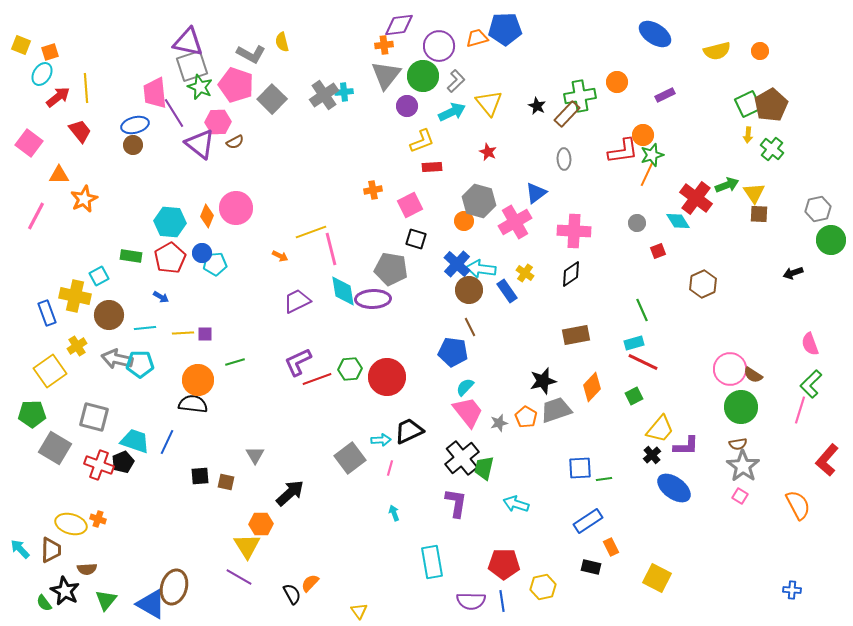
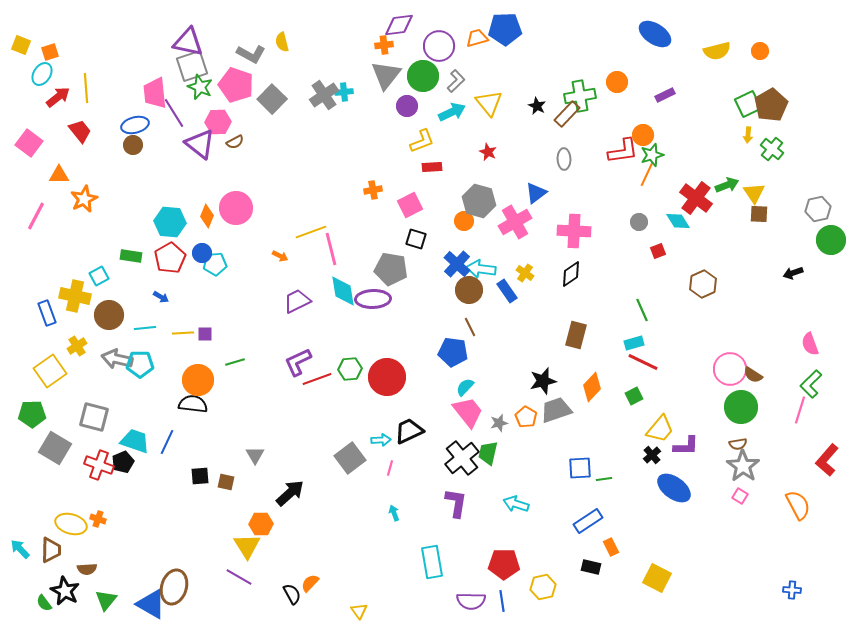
gray circle at (637, 223): moved 2 px right, 1 px up
brown rectangle at (576, 335): rotated 64 degrees counterclockwise
green trapezoid at (484, 468): moved 4 px right, 15 px up
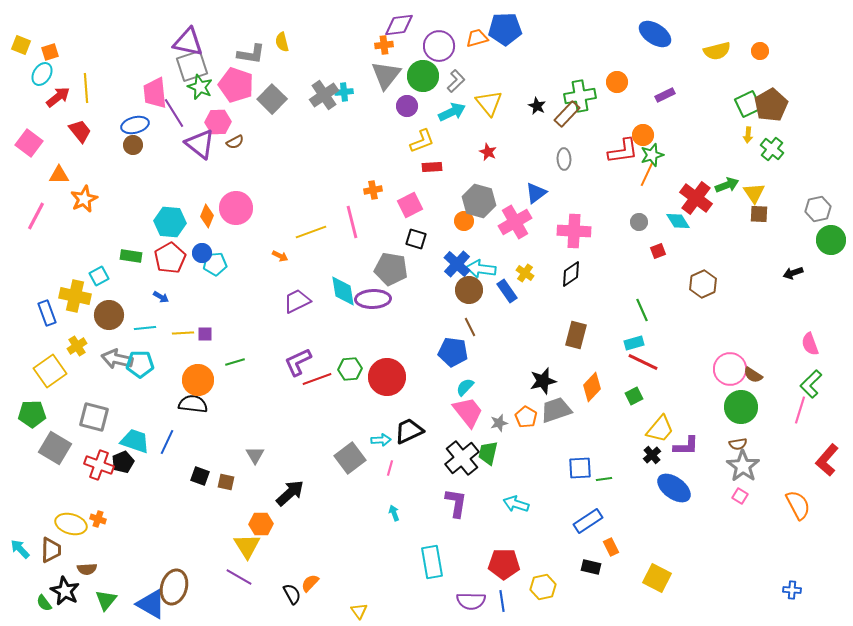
gray L-shape at (251, 54): rotated 20 degrees counterclockwise
pink line at (331, 249): moved 21 px right, 27 px up
black square at (200, 476): rotated 24 degrees clockwise
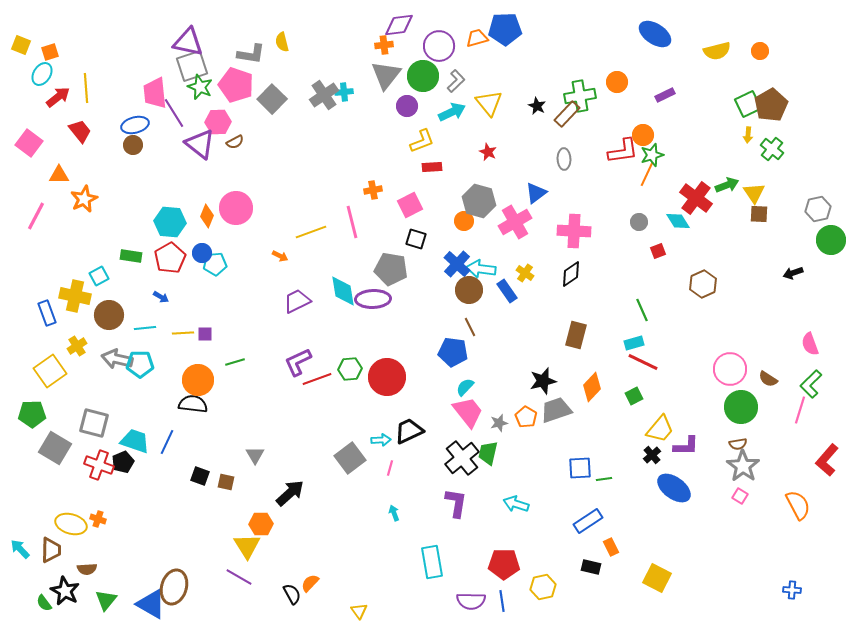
brown semicircle at (753, 375): moved 15 px right, 4 px down
gray square at (94, 417): moved 6 px down
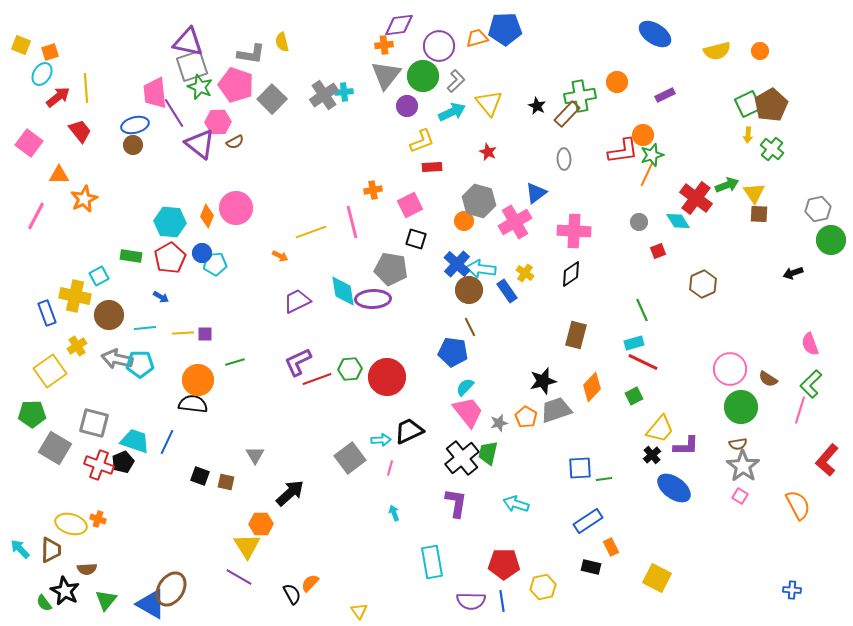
brown ellipse at (174, 587): moved 3 px left, 2 px down; rotated 16 degrees clockwise
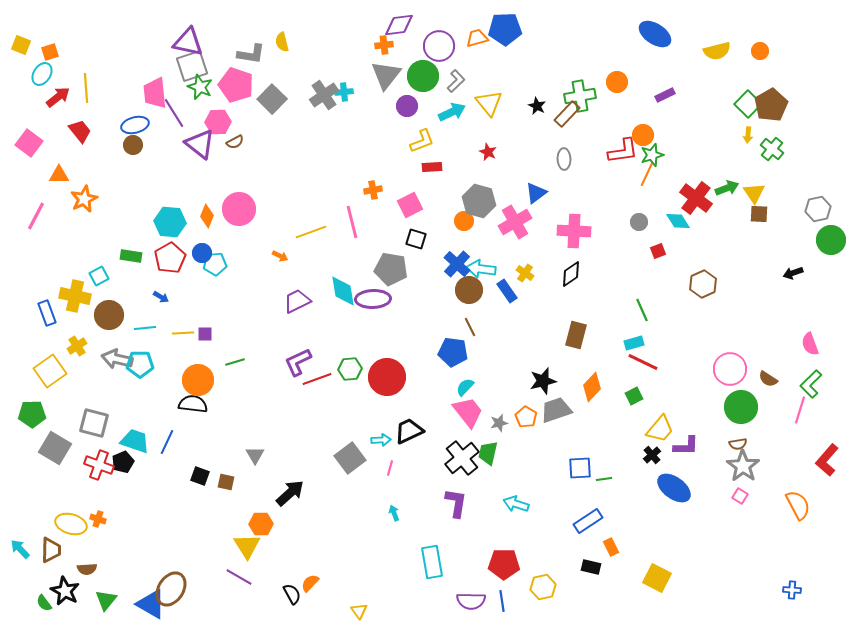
green square at (748, 104): rotated 20 degrees counterclockwise
green arrow at (727, 185): moved 3 px down
pink circle at (236, 208): moved 3 px right, 1 px down
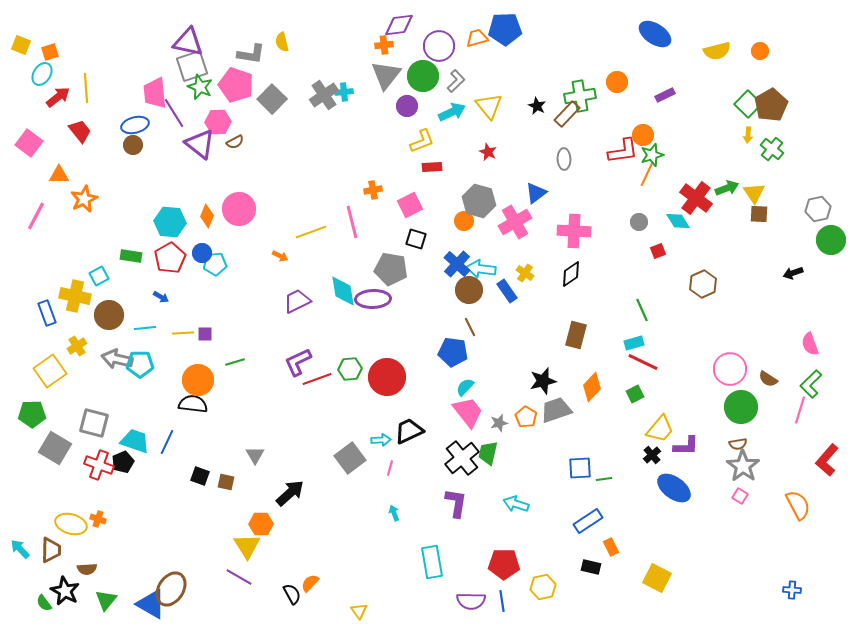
yellow triangle at (489, 103): moved 3 px down
green square at (634, 396): moved 1 px right, 2 px up
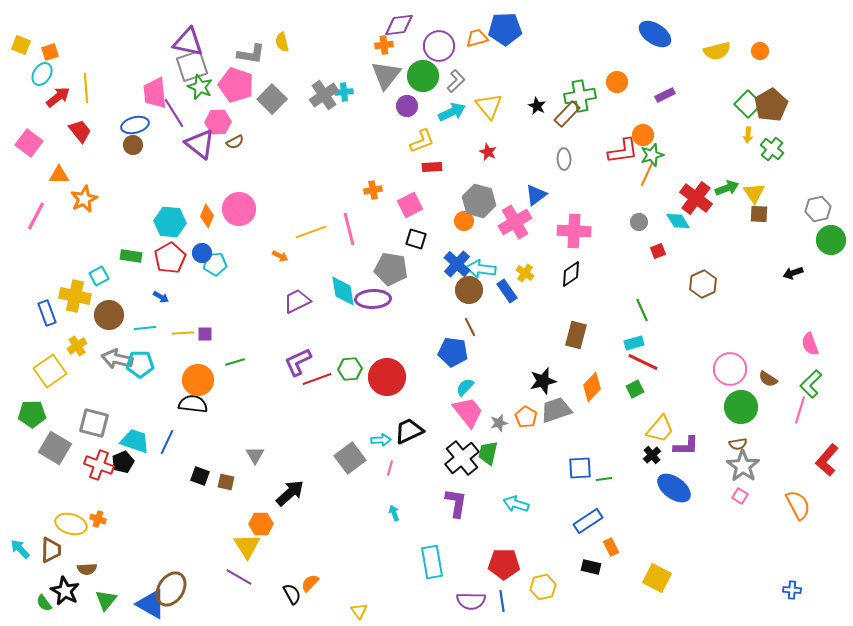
blue triangle at (536, 193): moved 2 px down
pink line at (352, 222): moved 3 px left, 7 px down
green square at (635, 394): moved 5 px up
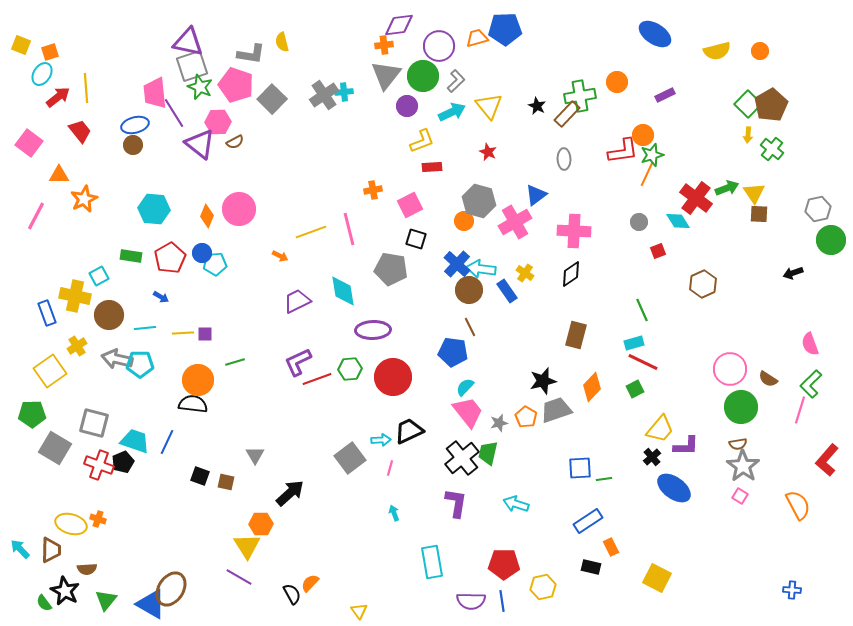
cyan hexagon at (170, 222): moved 16 px left, 13 px up
purple ellipse at (373, 299): moved 31 px down
red circle at (387, 377): moved 6 px right
black cross at (652, 455): moved 2 px down
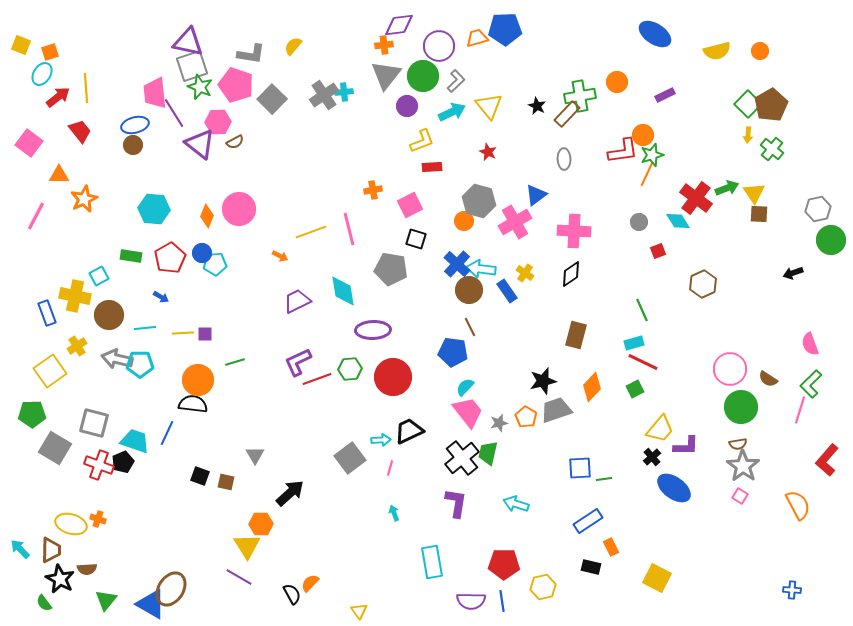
yellow semicircle at (282, 42): moved 11 px right, 4 px down; rotated 54 degrees clockwise
blue line at (167, 442): moved 9 px up
black star at (65, 591): moved 5 px left, 12 px up
